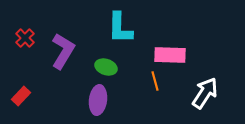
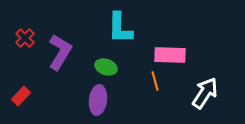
purple L-shape: moved 3 px left, 1 px down
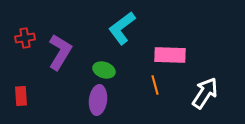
cyan L-shape: moved 2 px right; rotated 52 degrees clockwise
red cross: rotated 36 degrees clockwise
green ellipse: moved 2 px left, 3 px down
orange line: moved 4 px down
red rectangle: rotated 48 degrees counterclockwise
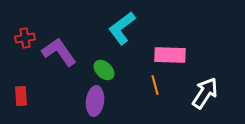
purple L-shape: moved 1 px left; rotated 66 degrees counterclockwise
green ellipse: rotated 25 degrees clockwise
purple ellipse: moved 3 px left, 1 px down
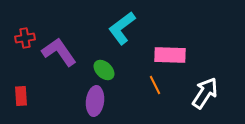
orange line: rotated 12 degrees counterclockwise
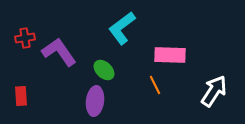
white arrow: moved 9 px right, 2 px up
